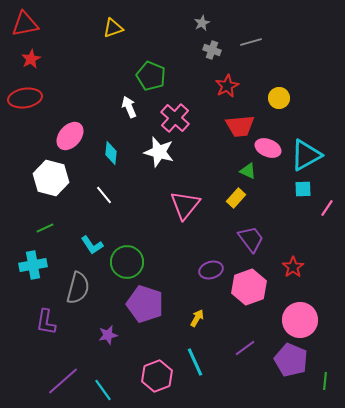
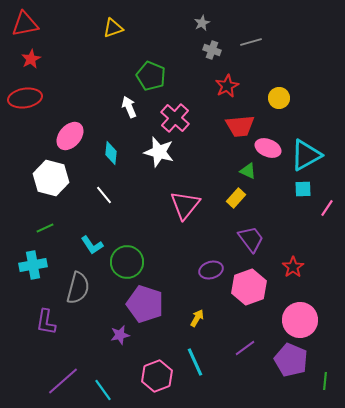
purple star at (108, 335): moved 12 px right
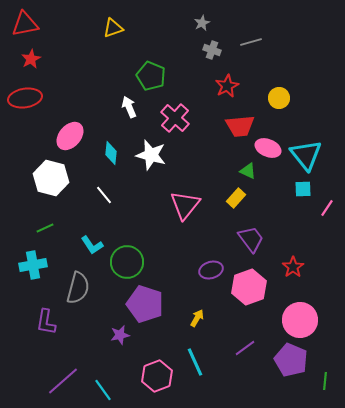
white star at (159, 152): moved 8 px left, 3 px down
cyan triangle at (306, 155): rotated 40 degrees counterclockwise
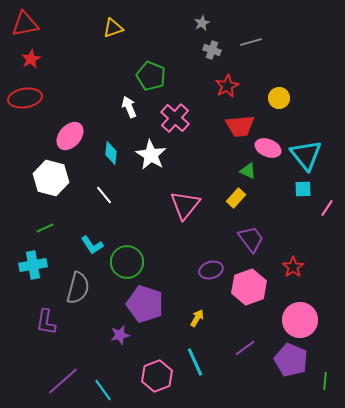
white star at (151, 155): rotated 16 degrees clockwise
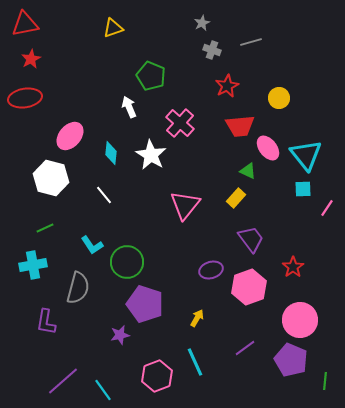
pink cross at (175, 118): moved 5 px right, 5 px down
pink ellipse at (268, 148): rotated 30 degrees clockwise
